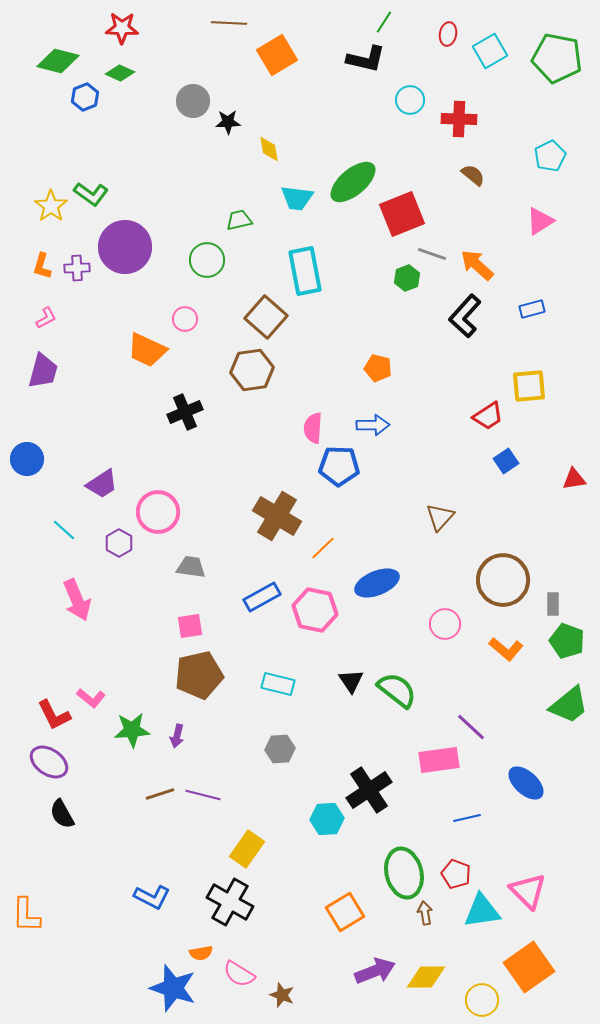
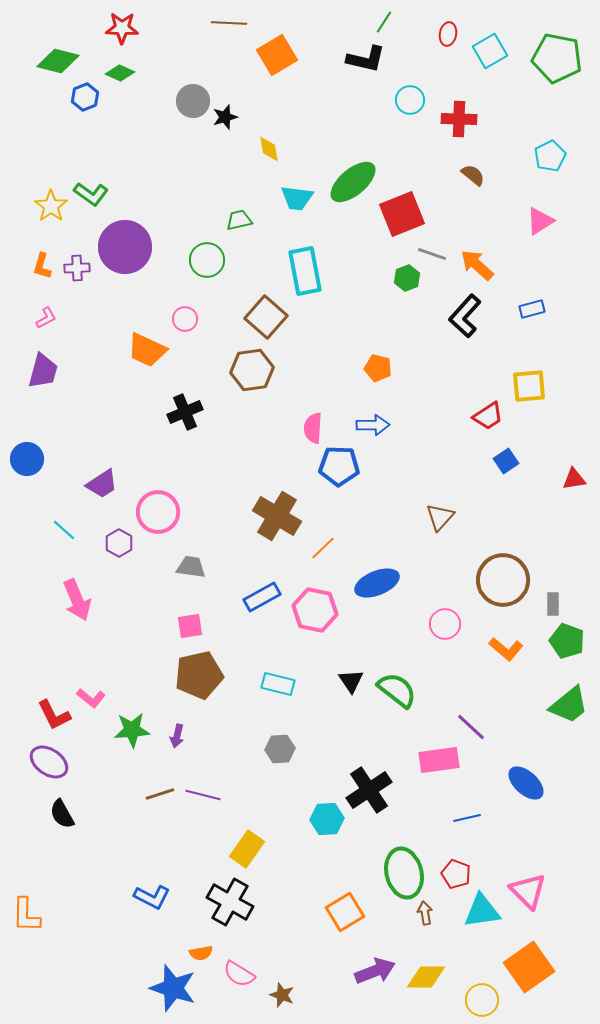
black star at (228, 122): moved 3 px left, 5 px up; rotated 15 degrees counterclockwise
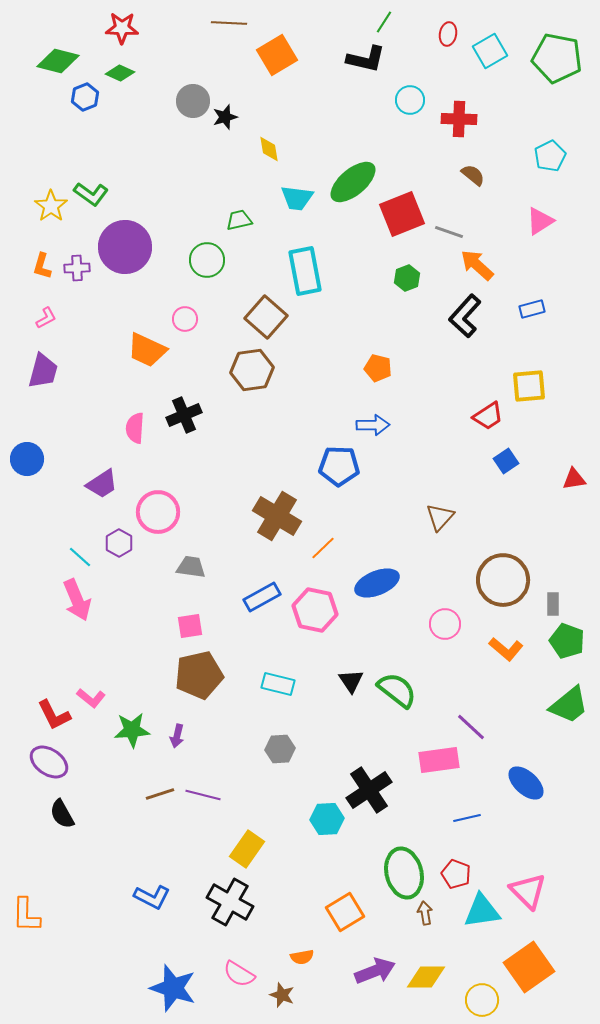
gray line at (432, 254): moved 17 px right, 22 px up
black cross at (185, 412): moved 1 px left, 3 px down
pink semicircle at (313, 428): moved 178 px left
cyan line at (64, 530): moved 16 px right, 27 px down
orange semicircle at (201, 953): moved 101 px right, 4 px down
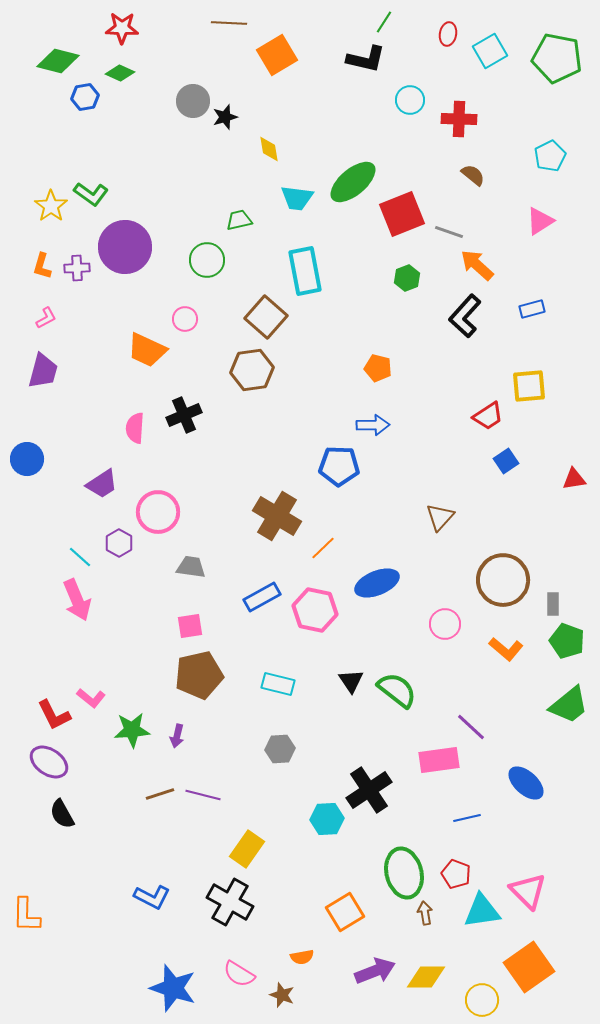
blue hexagon at (85, 97): rotated 12 degrees clockwise
